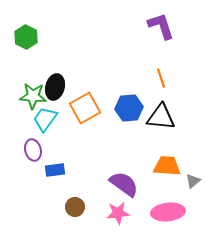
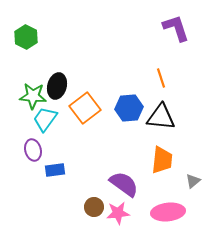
purple L-shape: moved 15 px right, 2 px down
black ellipse: moved 2 px right, 1 px up
orange square: rotated 8 degrees counterclockwise
orange trapezoid: moved 5 px left, 6 px up; rotated 92 degrees clockwise
brown circle: moved 19 px right
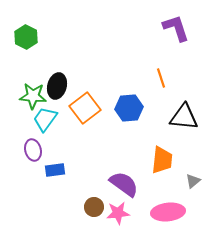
black triangle: moved 23 px right
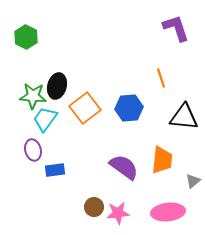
purple semicircle: moved 17 px up
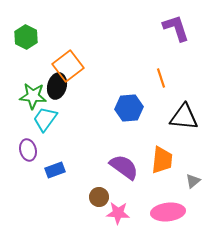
orange square: moved 17 px left, 42 px up
purple ellipse: moved 5 px left
blue rectangle: rotated 12 degrees counterclockwise
brown circle: moved 5 px right, 10 px up
pink star: rotated 10 degrees clockwise
